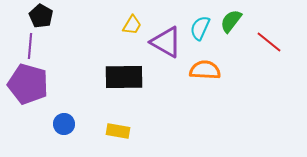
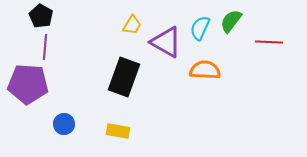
red line: rotated 36 degrees counterclockwise
purple line: moved 15 px right, 1 px down
black rectangle: rotated 69 degrees counterclockwise
purple pentagon: rotated 12 degrees counterclockwise
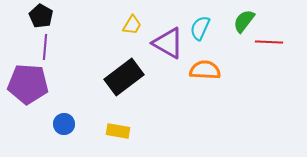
green semicircle: moved 13 px right
purple triangle: moved 2 px right, 1 px down
black rectangle: rotated 33 degrees clockwise
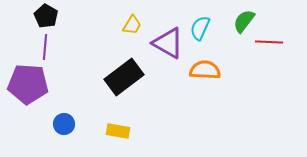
black pentagon: moved 5 px right
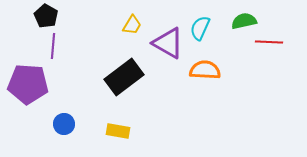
green semicircle: rotated 40 degrees clockwise
purple line: moved 8 px right, 1 px up
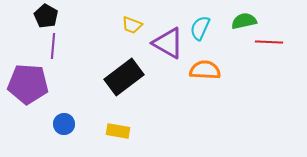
yellow trapezoid: rotated 80 degrees clockwise
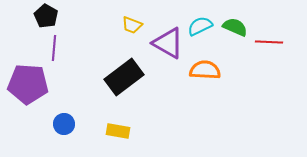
green semicircle: moved 9 px left, 6 px down; rotated 35 degrees clockwise
cyan semicircle: moved 2 px up; rotated 40 degrees clockwise
purple line: moved 1 px right, 2 px down
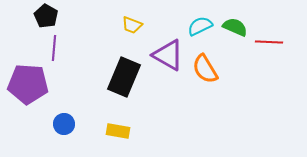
purple triangle: moved 12 px down
orange semicircle: moved 1 px up; rotated 124 degrees counterclockwise
black rectangle: rotated 30 degrees counterclockwise
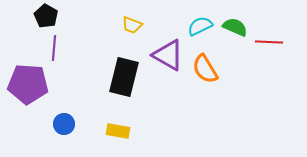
black rectangle: rotated 9 degrees counterclockwise
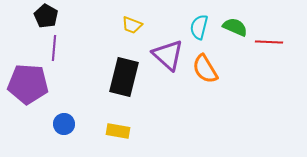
cyan semicircle: moved 1 px left, 1 px down; rotated 50 degrees counterclockwise
purple triangle: rotated 12 degrees clockwise
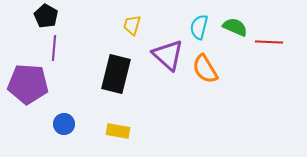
yellow trapezoid: rotated 85 degrees clockwise
black rectangle: moved 8 px left, 3 px up
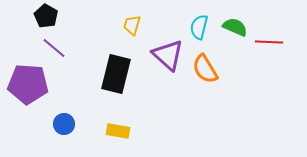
purple line: rotated 55 degrees counterclockwise
